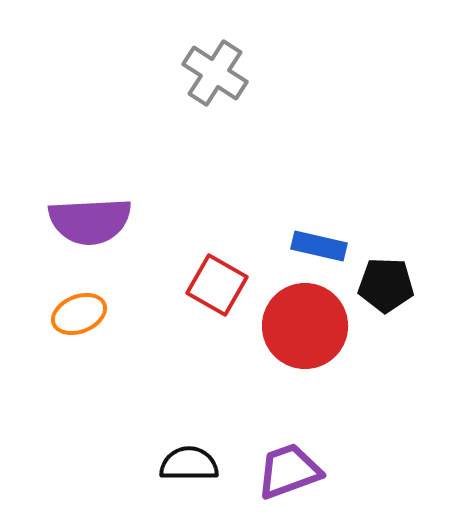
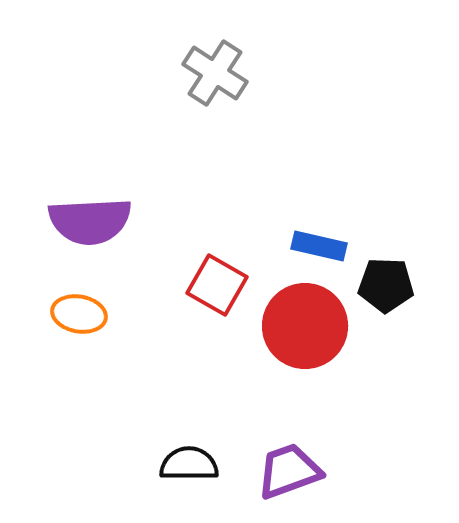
orange ellipse: rotated 32 degrees clockwise
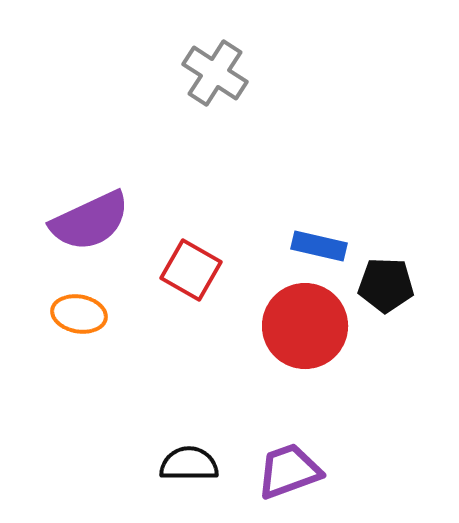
purple semicircle: rotated 22 degrees counterclockwise
red square: moved 26 px left, 15 px up
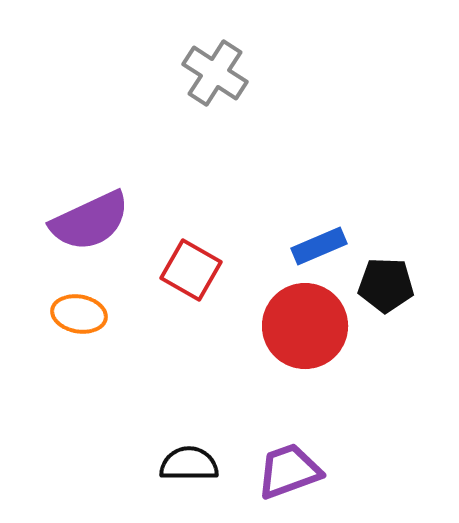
blue rectangle: rotated 36 degrees counterclockwise
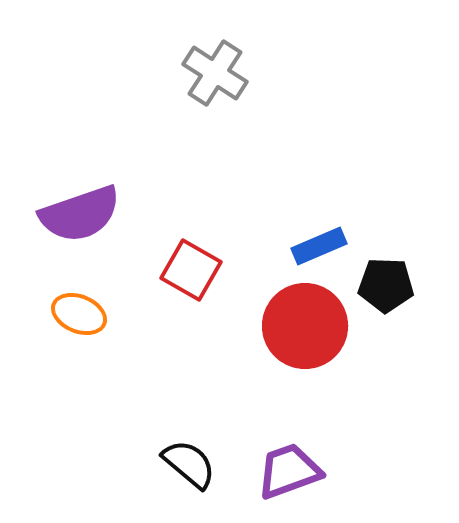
purple semicircle: moved 10 px left, 7 px up; rotated 6 degrees clockwise
orange ellipse: rotated 12 degrees clockwise
black semicircle: rotated 40 degrees clockwise
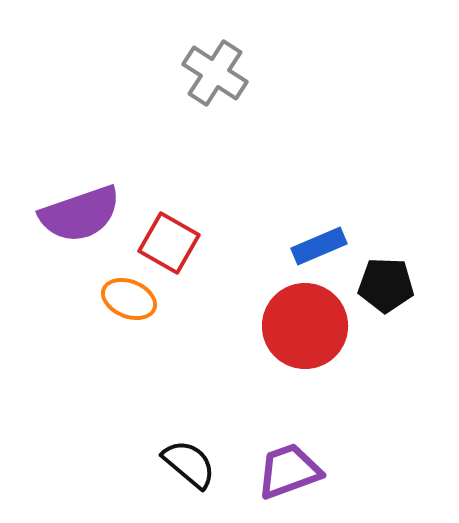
red square: moved 22 px left, 27 px up
orange ellipse: moved 50 px right, 15 px up
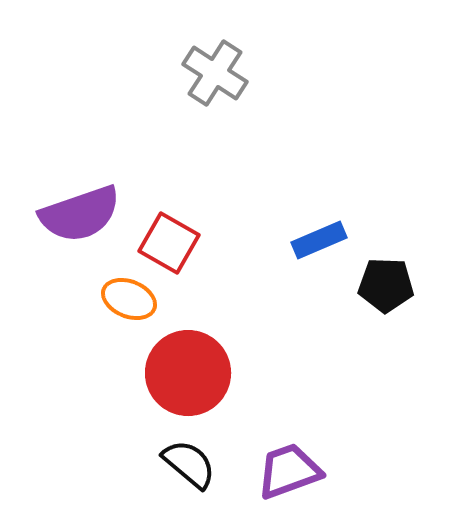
blue rectangle: moved 6 px up
red circle: moved 117 px left, 47 px down
